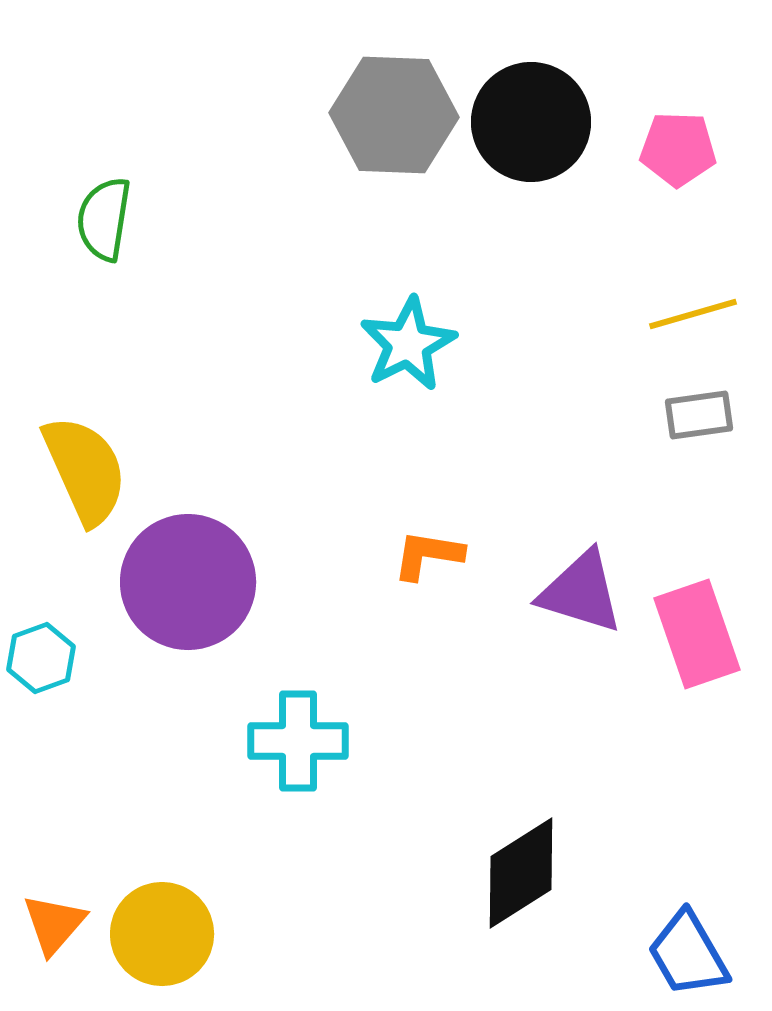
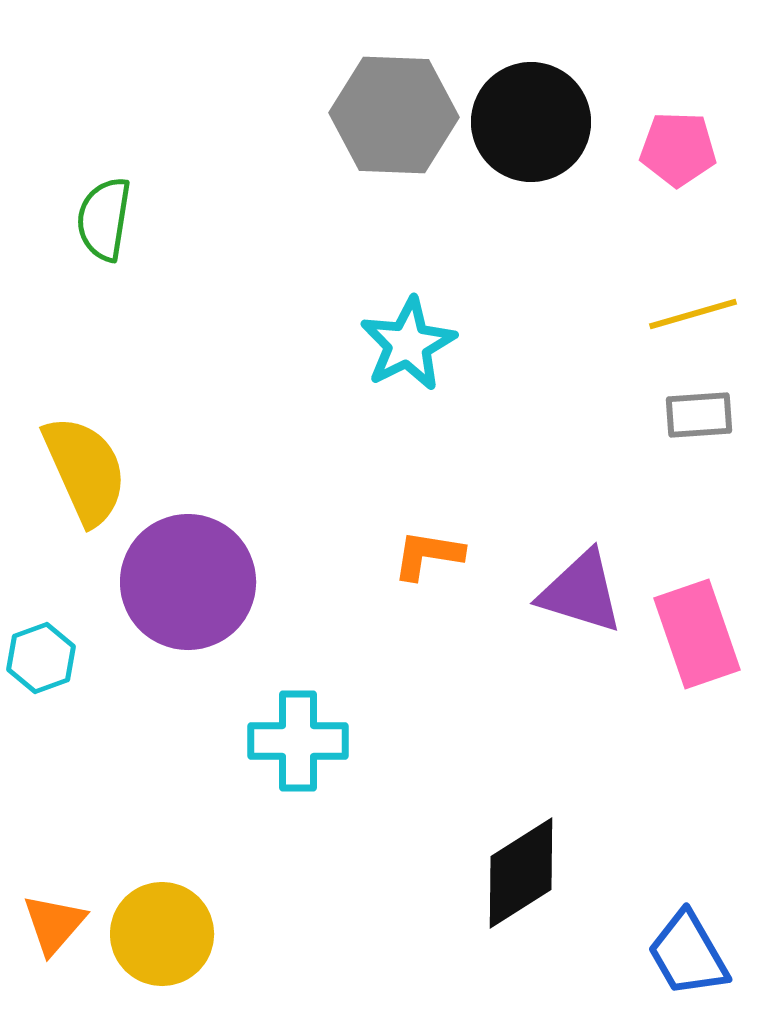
gray rectangle: rotated 4 degrees clockwise
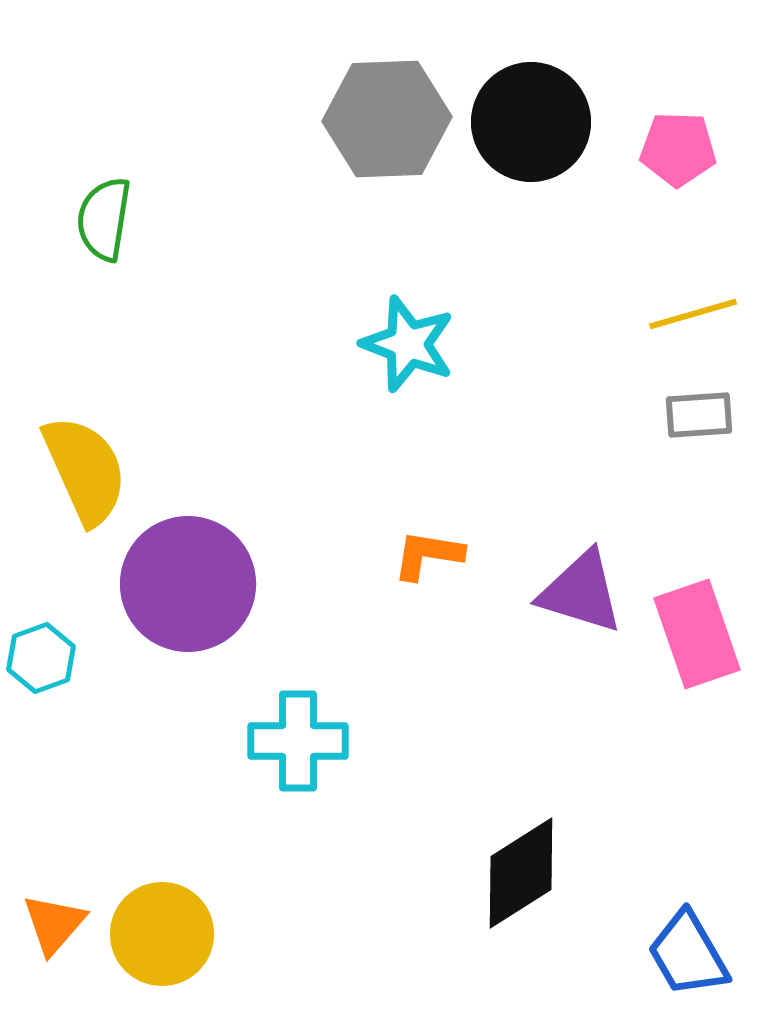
gray hexagon: moved 7 px left, 4 px down; rotated 4 degrees counterclockwise
cyan star: rotated 24 degrees counterclockwise
purple circle: moved 2 px down
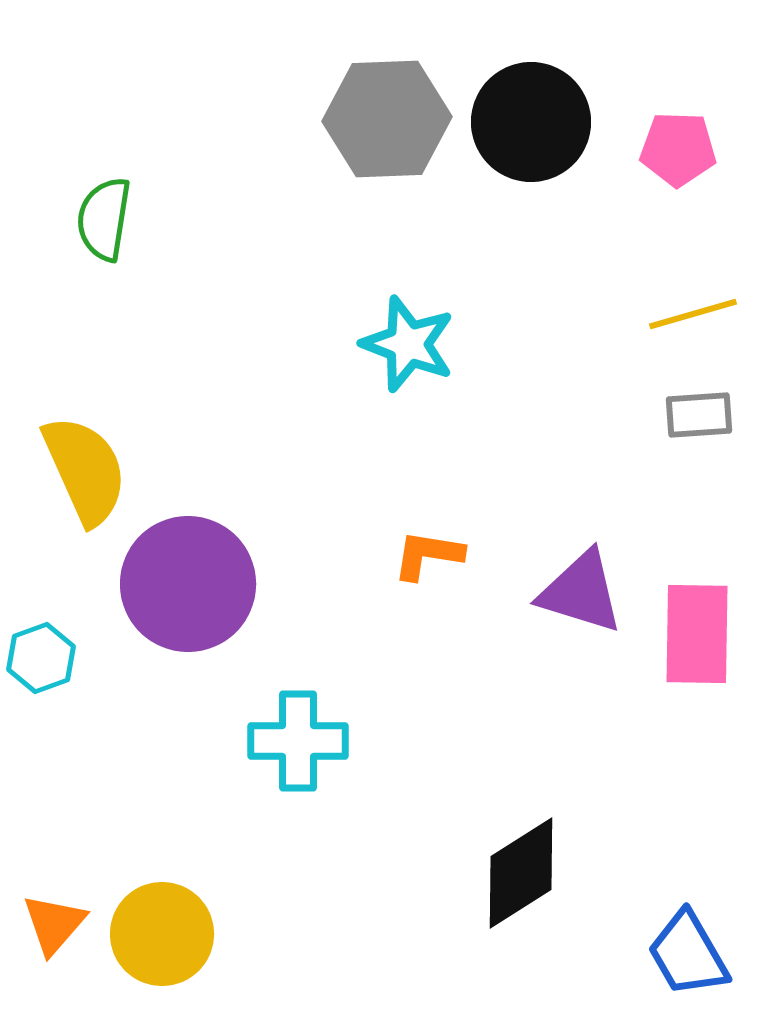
pink rectangle: rotated 20 degrees clockwise
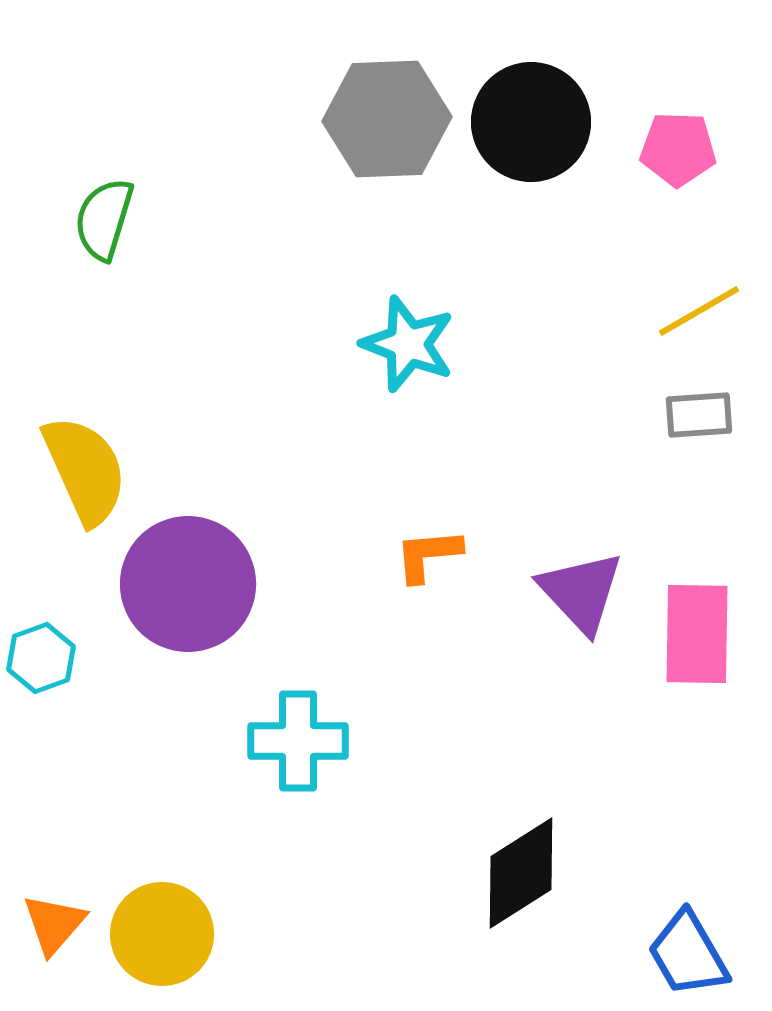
green semicircle: rotated 8 degrees clockwise
yellow line: moved 6 px right, 3 px up; rotated 14 degrees counterclockwise
orange L-shape: rotated 14 degrees counterclockwise
purple triangle: rotated 30 degrees clockwise
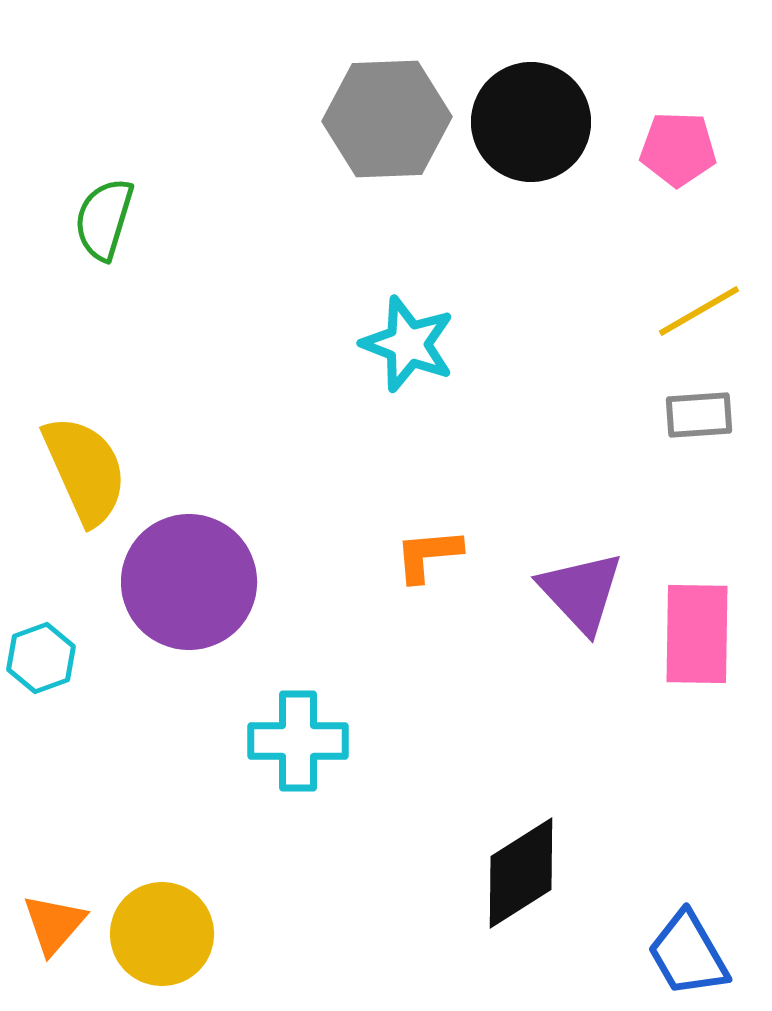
purple circle: moved 1 px right, 2 px up
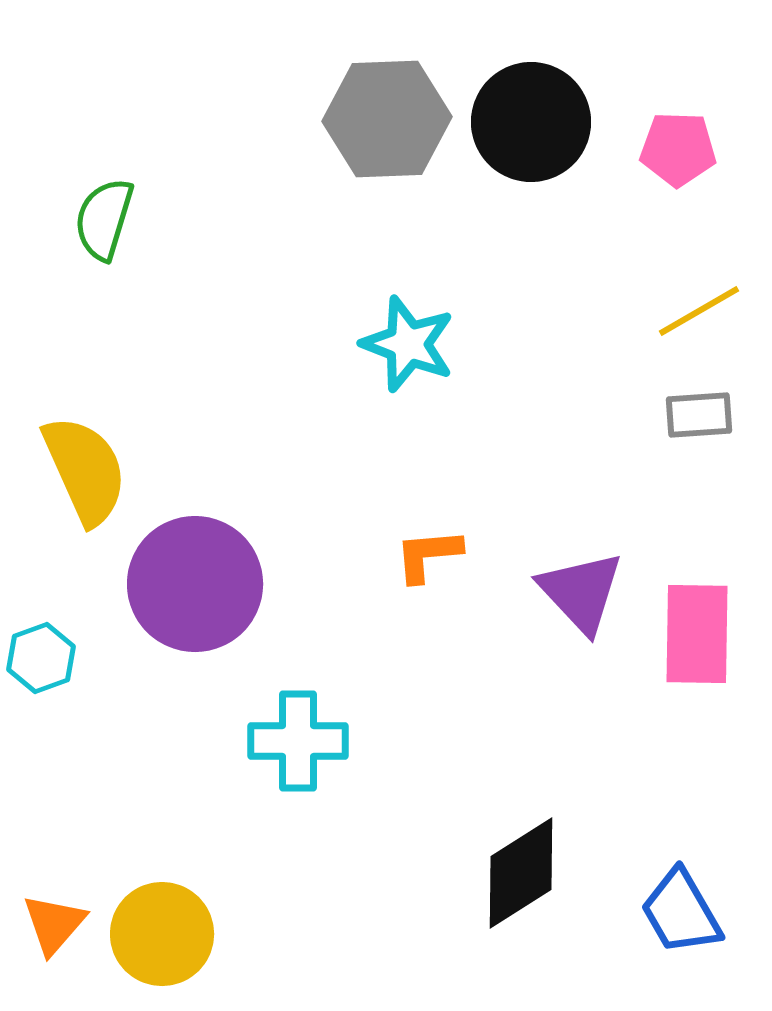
purple circle: moved 6 px right, 2 px down
blue trapezoid: moved 7 px left, 42 px up
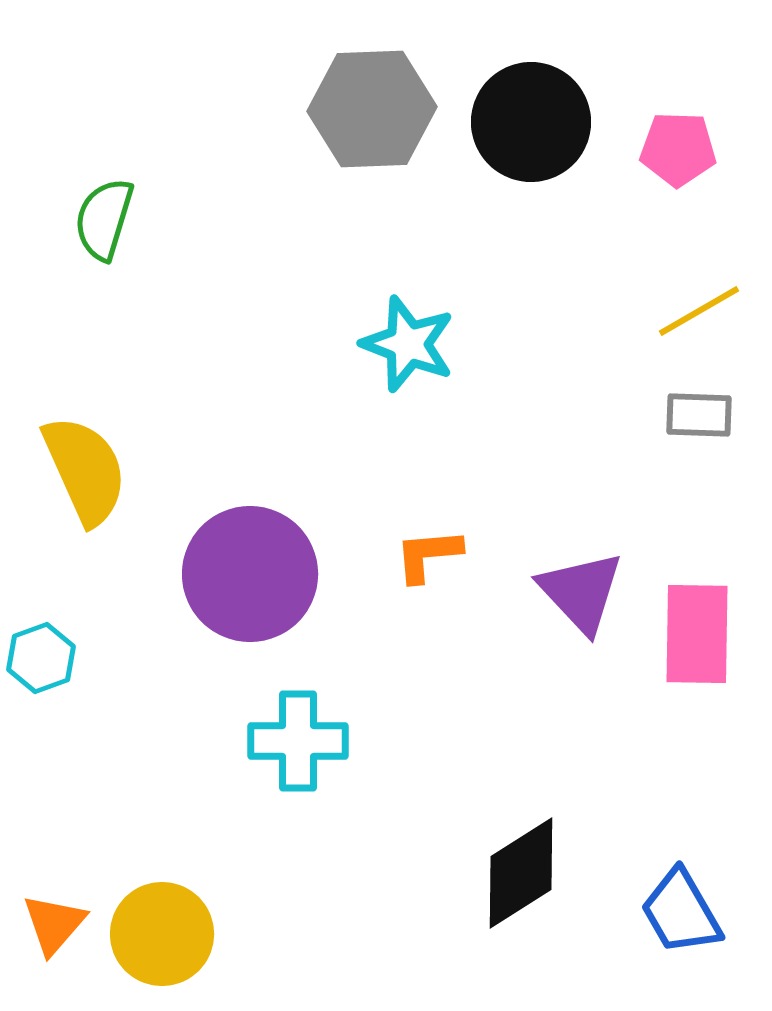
gray hexagon: moved 15 px left, 10 px up
gray rectangle: rotated 6 degrees clockwise
purple circle: moved 55 px right, 10 px up
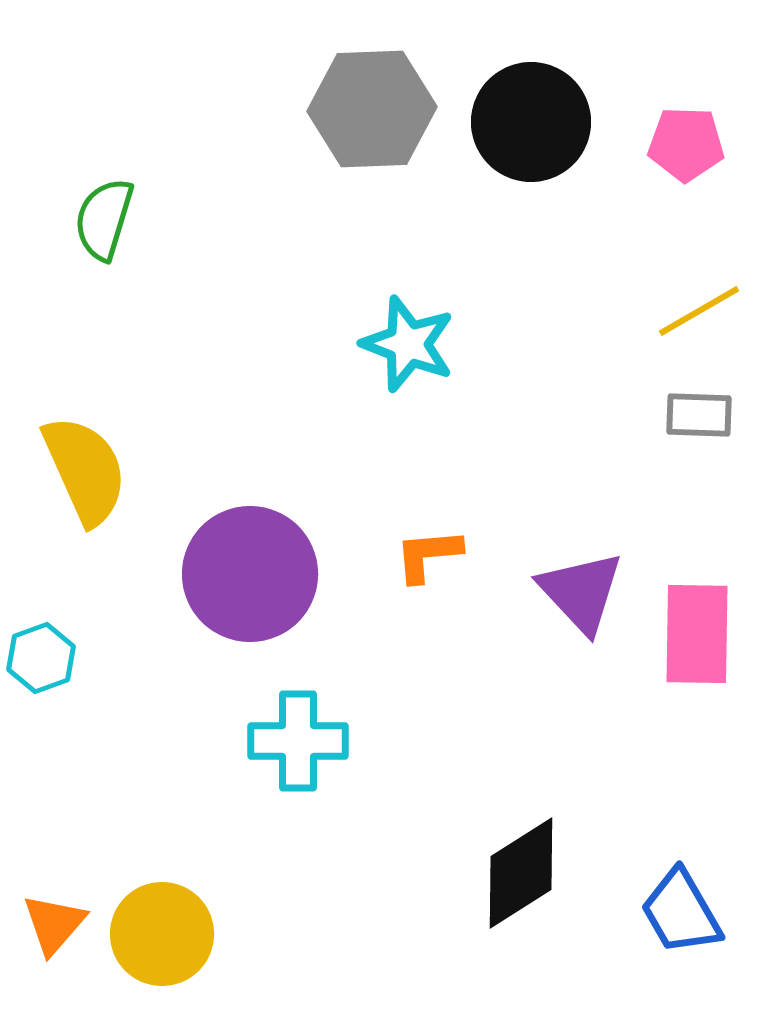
pink pentagon: moved 8 px right, 5 px up
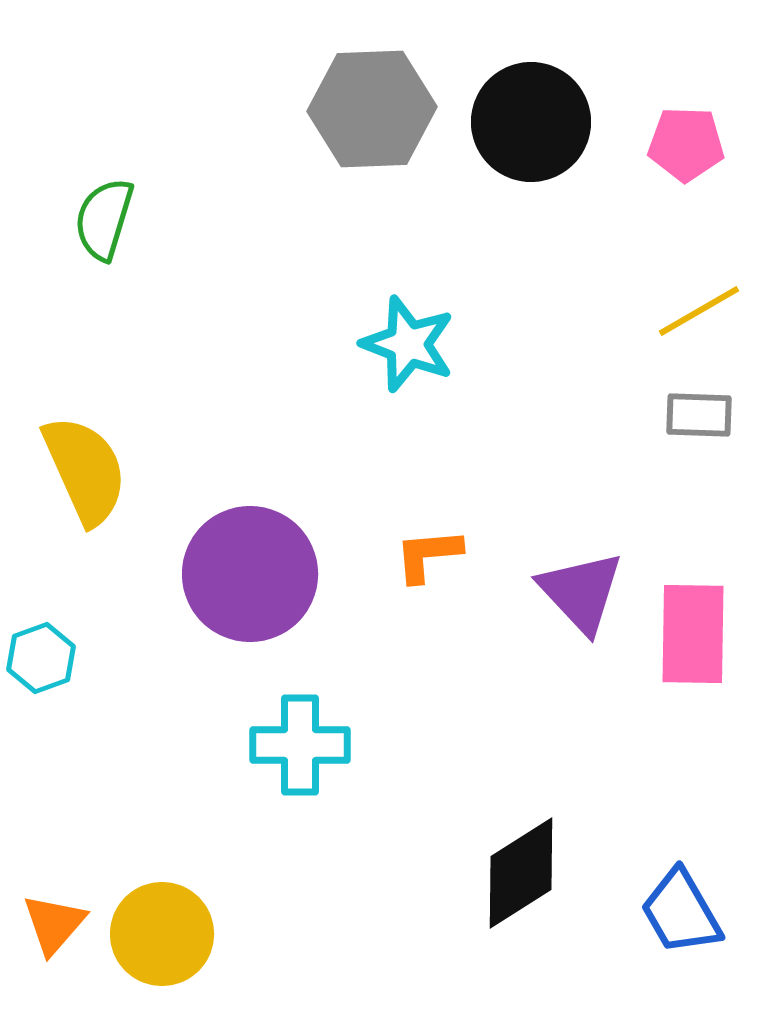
pink rectangle: moved 4 px left
cyan cross: moved 2 px right, 4 px down
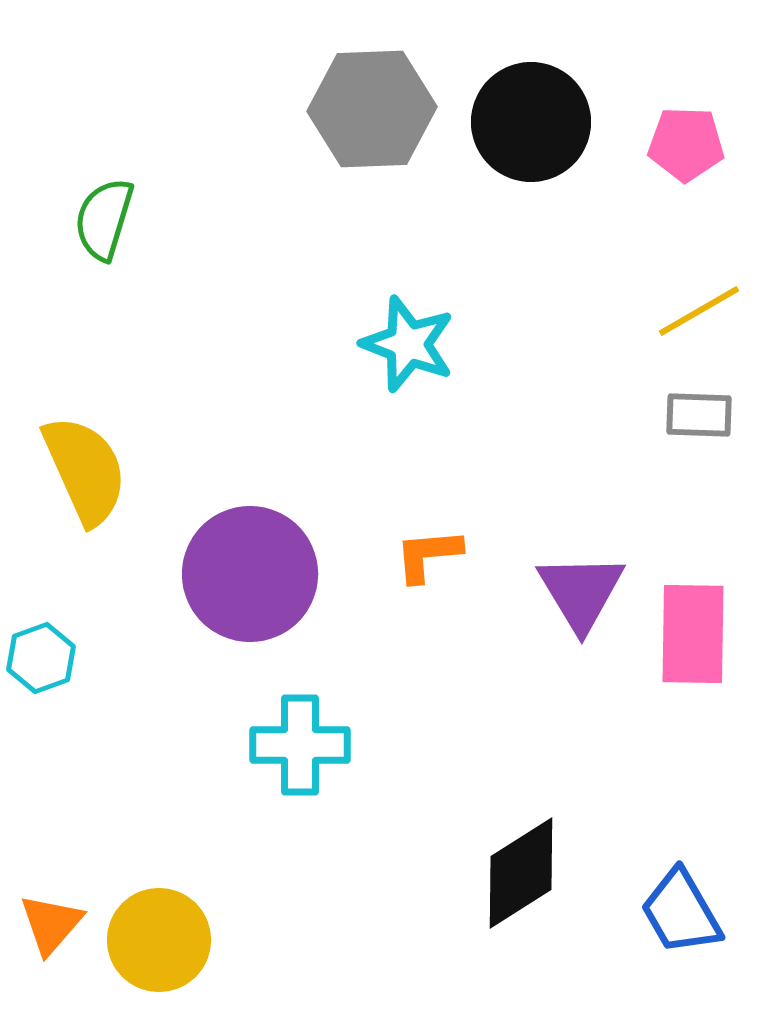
purple triangle: rotated 12 degrees clockwise
orange triangle: moved 3 px left
yellow circle: moved 3 px left, 6 px down
